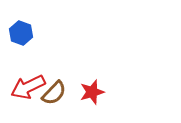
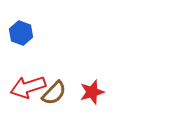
red arrow: rotated 8 degrees clockwise
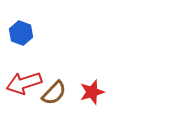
red arrow: moved 4 px left, 4 px up
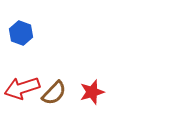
red arrow: moved 2 px left, 5 px down
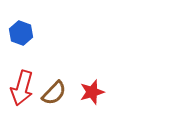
red arrow: rotated 56 degrees counterclockwise
